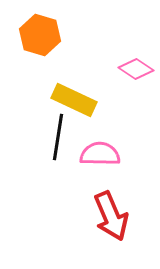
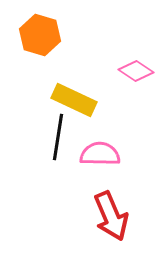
pink diamond: moved 2 px down
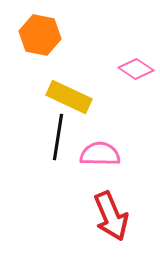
orange hexagon: rotated 6 degrees counterclockwise
pink diamond: moved 2 px up
yellow rectangle: moved 5 px left, 3 px up
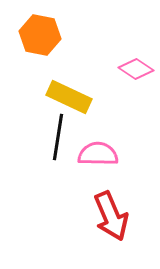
pink semicircle: moved 2 px left
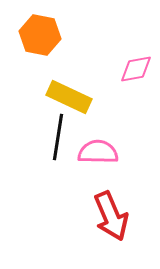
pink diamond: rotated 44 degrees counterclockwise
pink semicircle: moved 2 px up
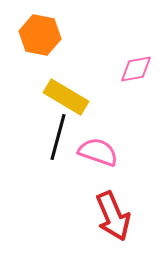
yellow rectangle: moved 3 px left; rotated 6 degrees clockwise
black line: rotated 6 degrees clockwise
pink semicircle: rotated 18 degrees clockwise
red arrow: moved 2 px right
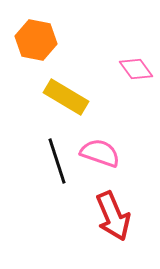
orange hexagon: moved 4 px left, 5 px down
pink diamond: rotated 64 degrees clockwise
black line: moved 1 px left, 24 px down; rotated 33 degrees counterclockwise
pink semicircle: moved 2 px right, 1 px down
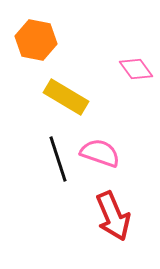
black line: moved 1 px right, 2 px up
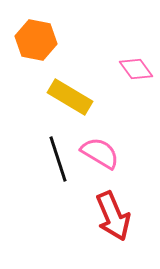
yellow rectangle: moved 4 px right
pink semicircle: rotated 12 degrees clockwise
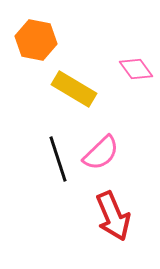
yellow rectangle: moved 4 px right, 8 px up
pink semicircle: moved 1 px right; rotated 105 degrees clockwise
